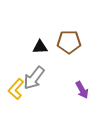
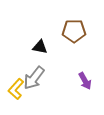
brown pentagon: moved 5 px right, 11 px up
black triangle: rotated 14 degrees clockwise
purple arrow: moved 3 px right, 9 px up
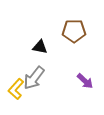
purple arrow: rotated 18 degrees counterclockwise
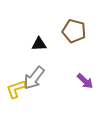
brown pentagon: rotated 15 degrees clockwise
black triangle: moved 1 px left, 3 px up; rotated 14 degrees counterclockwise
yellow L-shape: rotated 30 degrees clockwise
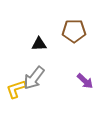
brown pentagon: rotated 15 degrees counterclockwise
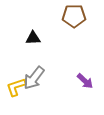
brown pentagon: moved 15 px up
black triangle: moved 6 px left, 6 px up
yellow L-shape: moved 2 px up
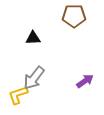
purple arrow: rotated 78 degrees counterclockwise
yellow L-shape: moved 2 px right, 8 px down
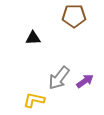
gray arrow: moved 25 px right
yellow L-shape: moved 16 px right, 5 px down; rotated 30 degrees clockwise
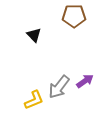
black triangle: moved 1 px right, 3 px up; rotated 49 degrees clockwise
gray arrow: moved 9 px down
yellow L-shape: rotated 145 degrees clockwise
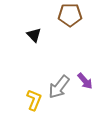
brown pentagon: moved 4 px left, 1 px up
purple arrow: rotated 84 degrees clockwise
yellow L-shape: rotated 45 degrees counterclockwise
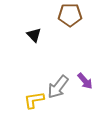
gray arrow: moved 1 px left
yellow L-shape: rotated 120 degrees counterclockwise
